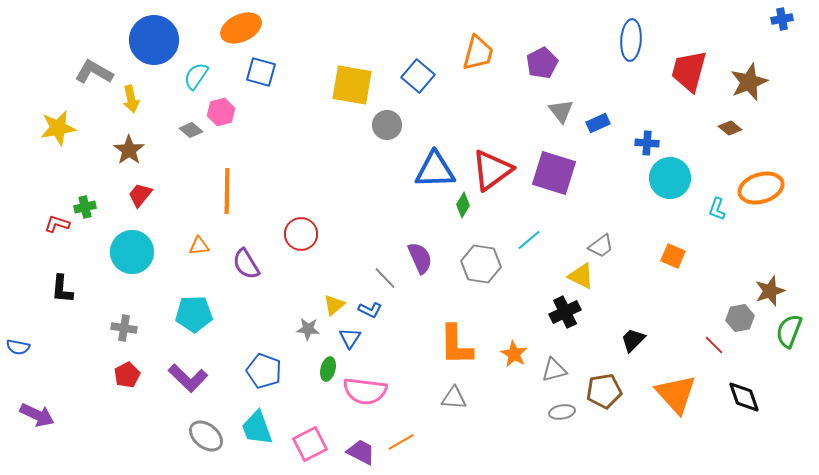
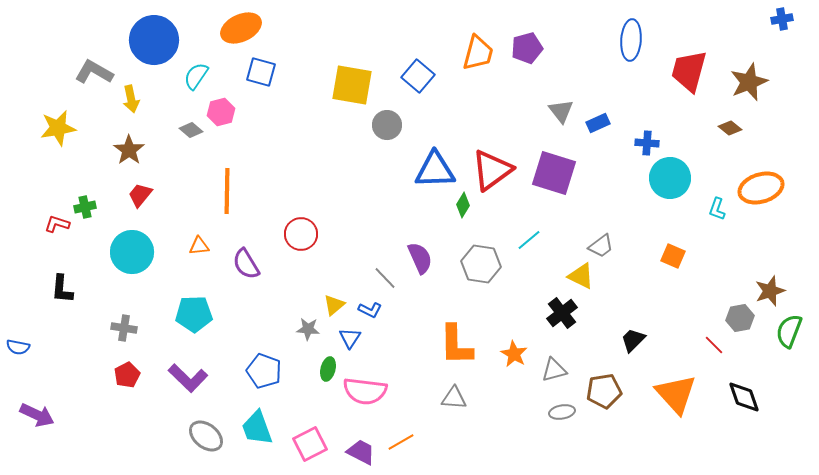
purple pentagon at (542, 63): moved 15 px left, 15 px up; rotated 12 degrees clockwise
black cross at (565, 312): moved 3 px left, 1 px down; rotated 12 degrees counterclockwise
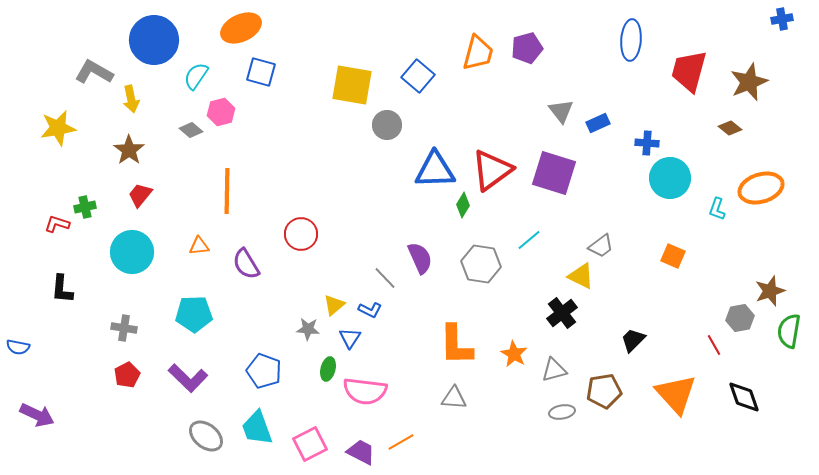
green semicircle at (789, 331): rotated 12 degrees counterclockwise
red line at (714, 345): rotated 15 degrees clockwise
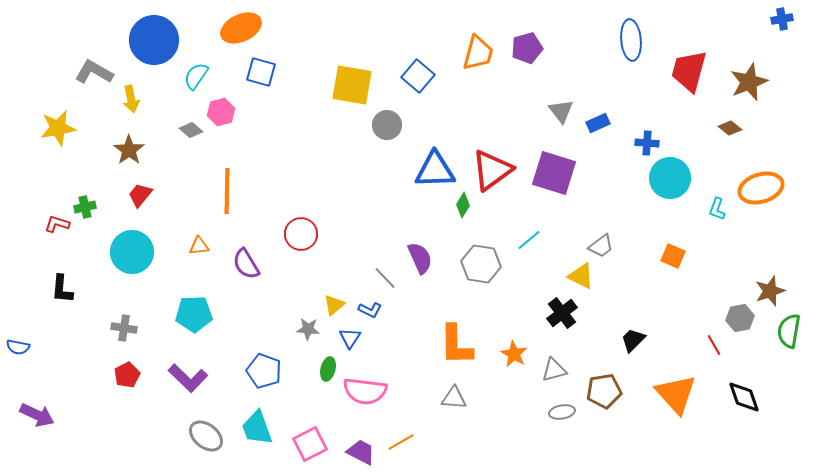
blue ellipse at (631, 40): rotated 9 degrees counterclockwise
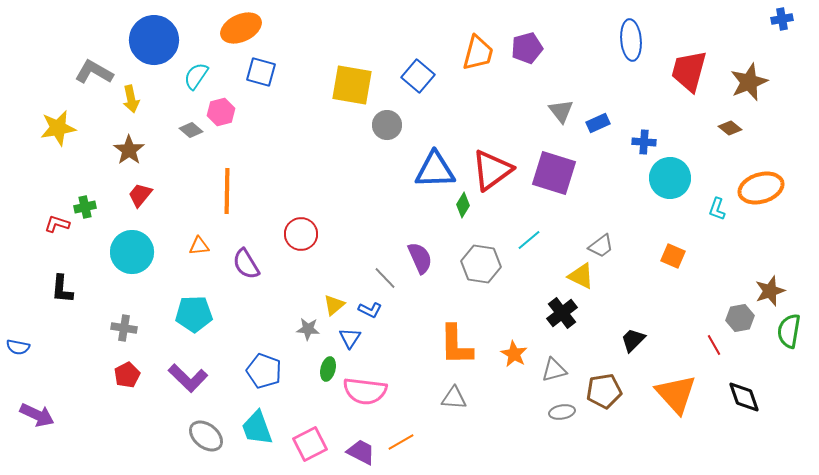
blue cross at (647, 143): moved 3 px left, 1 px up
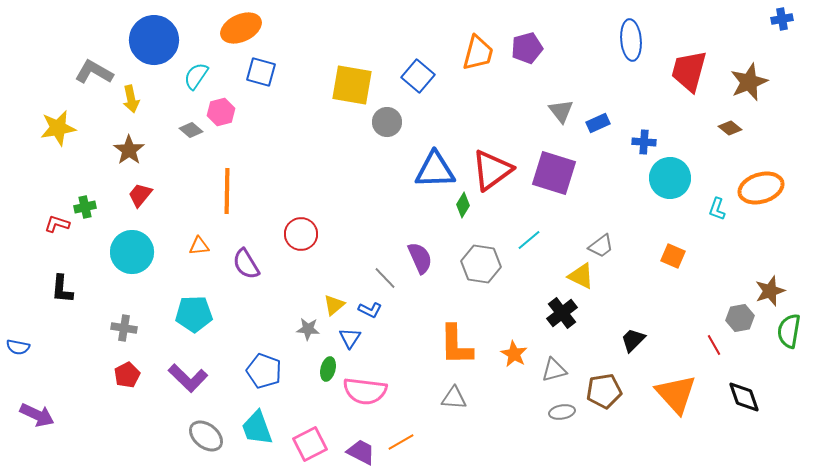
gray circle at (387, 125): moved 3 px up
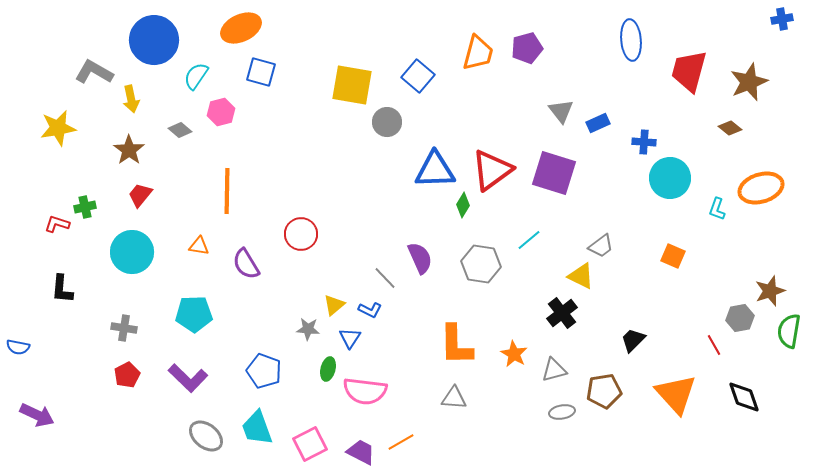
gray diamond at (191, 130): moved 11 px left
orange triangle at (199, 246): rotated 15 degrees clockwise
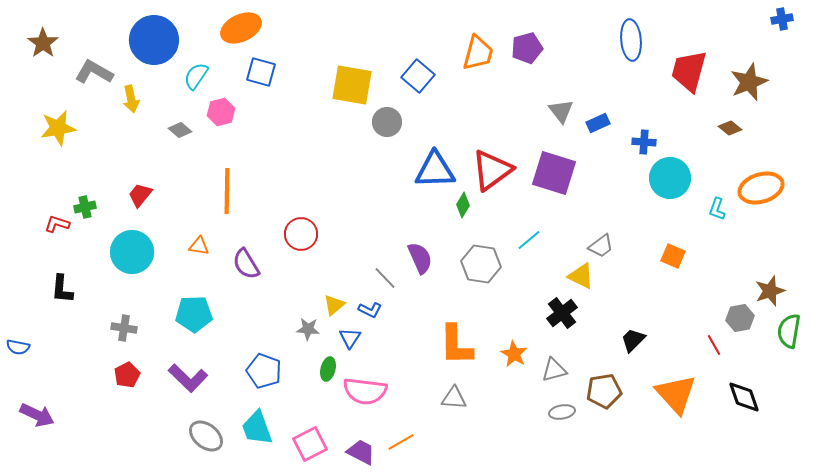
brown star at (129, 150): moved 86 px left, 107 px up
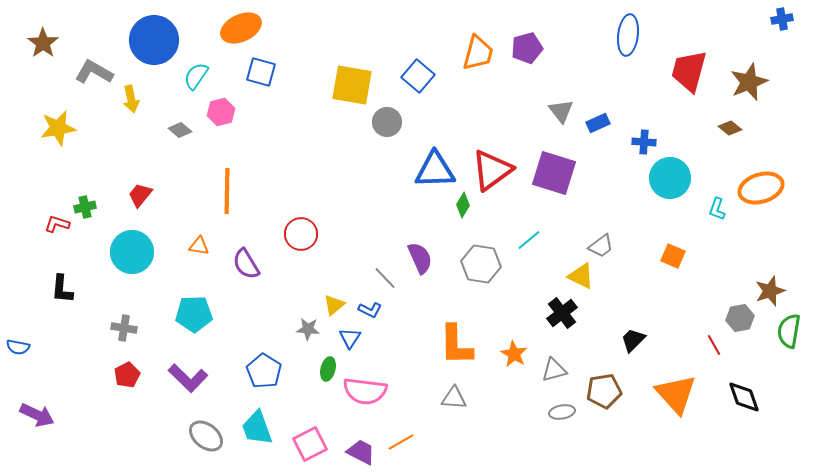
blue ellipse at (631, 40): moved 3 px left, 5 px up; rotated 12 degrees clockwise
blue pentagon at (264, 371): rotated 12 degrees clockwise
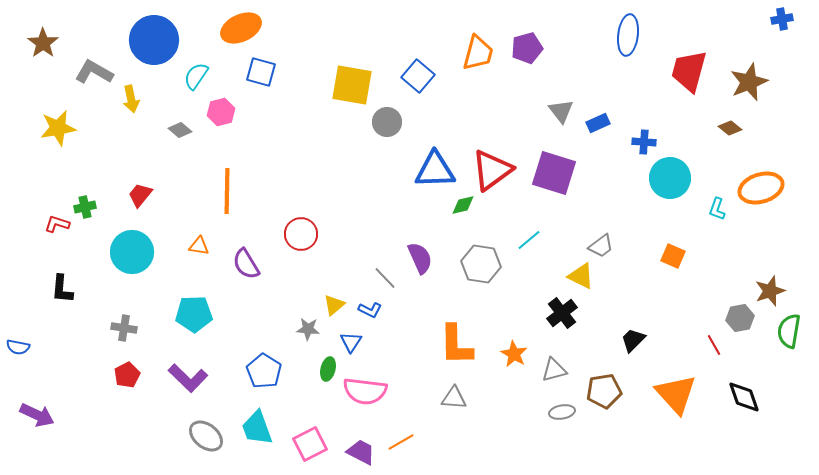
green diamond at (463, 205): rotated 45 degrees clockwise
blue triangle at (350, 338): moved 1 px right, 4 px down
